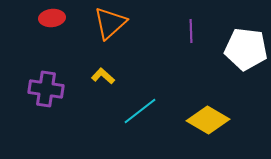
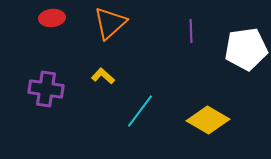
white pentagon: rotated 15 degrees counterclockwise
cyan line: rotated 15 degrees counterclockwise
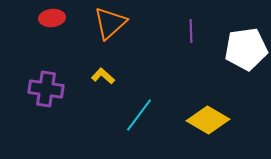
cyan line: moved 1 px left, 4 px down
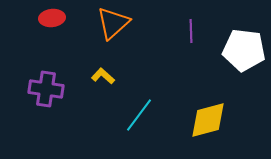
orange triangle: moved 3 px right
white pentagon: moved 2 px left, 1 px down; rotated 15 degrees clockwise
yellow diamond: rotated 45 degrees counterclockwise
